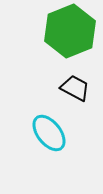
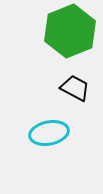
cyan ellipse: rotated 63 degrees counterclockwise
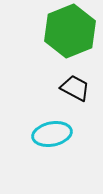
cyan ellipse: moved 3 px right, 1 px down
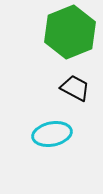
green hexagon: moved 1 px down
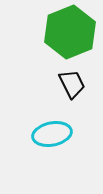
black trapezoid: moved 3 px left, 4 px up; rotated 36 degrees clockwise
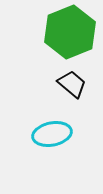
black trapezoid: rotated 24 degrees counterclockwise
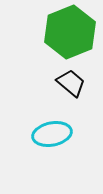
black trapezoid: moved 1 px left, 1 px up
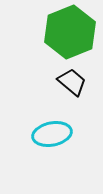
black trapezoid: moved 1 px right, 1 px up
